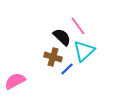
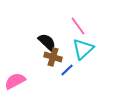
black semicircle: moved 15 px left, 5 px down
cyan triangle: moved 1 px left, 2 px up
blue line: moved 1 px down
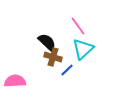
pink semicircle: rotated 25 degrees clockwise
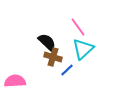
pink line: moved 1 px down
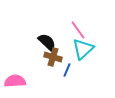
pink line: moved 3 px down
blue line: rotated 24 degrees counterclockwise
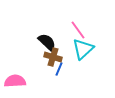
blue line: moved 8 px left, 1 px up
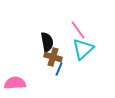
black semicircle: rotated 36 degrees clockwise
pink semicircle: moved 2 px down
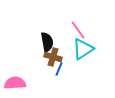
cyan triangle: rotated 10 degrees clockwise
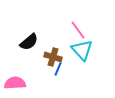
black semicircle: moved 18 px left; rotated 60 degrees clockwise
cyan triangle: moved 1 px left, 1 px down; rotated 40 degrees counterclockwise
blue line: moved 1 px left
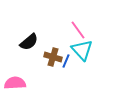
blue line: moved 8 px right, 8 px up
